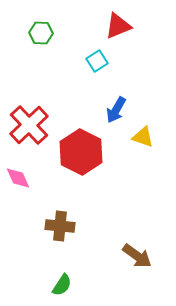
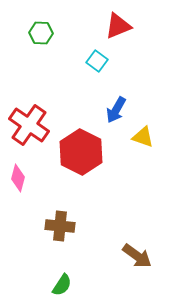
cyan square: rotated 20 degrees counterclockwise
red cross: rotated 12 degrees counterclockwise
pink diamond: rotated 40 degrees clockwise
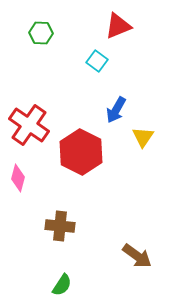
yellow triangle: rotated 45 degrees clockwise
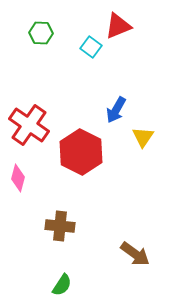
cyan square: moved 6 px left, 14 px up
brown arrow: moved 2 px left, 2 px up
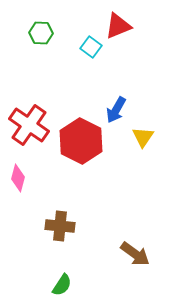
red hexagon: moved 11 px up
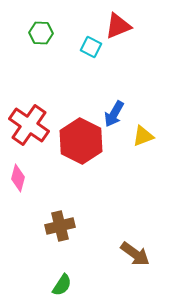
cyan square: rotated 10 degrees counterclockwise
blue arrow: moved 2 px left, 4 px down
yellow triangle: moved 1 px up; rotated 35 degrees clockwise
brown cross: rotated 20 degrees counterclockwise
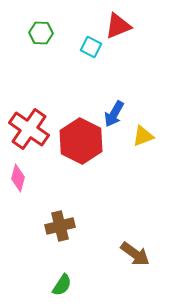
red cross: moved 4 px down
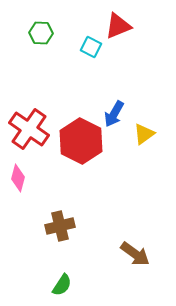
yellow triangle: moved 1 px right, 2 px up; rotated 15 degrees counterclockwise
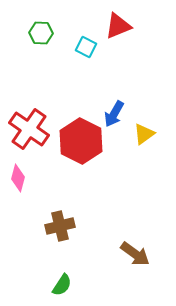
cyan square: moved 5 px left
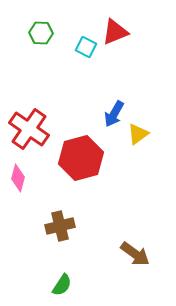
red triangle: moved 3 px left, 6 px down
yellow triangle: moved 6 px left
red hexagon: moved 17 px down; rotated 18 degrees clockwise
